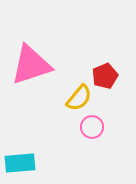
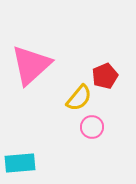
pink triangle: rotated 24 degrees counterclockwise
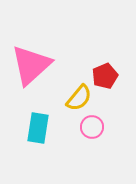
cyan rectangle: moved 18 px right, 35 px up; rotated 76 degrees counterclockwise
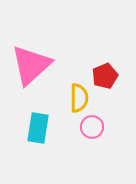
yellow semicircle: rotated 40 degrees counterclockwise
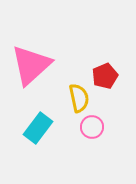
yellow semicircle: rotated 12 degrees counterclockwise
cyan rectangle: rotated 28 degrees clockwise
